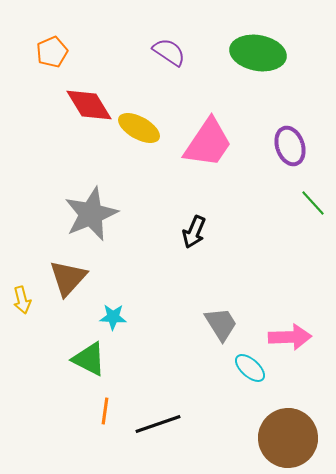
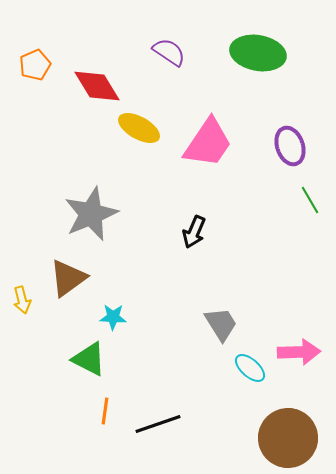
orange pentagon: moved 17 px left, 13 px down
red diamond: moved 8 px right, 19 px up
green line: moved 3 px left, 3 px up; rotated 12 degrees clockwise
brown triangle: rotated 12 degrees clockwise
pink arrow: moved 9 px right, 15 px down
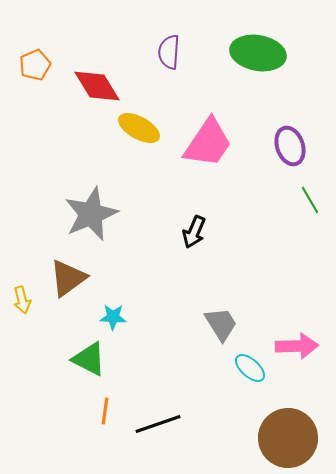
purple semicircle: rotated 120 degrees counterclockwise
pink arrow: moved 2 px left, 6 px up
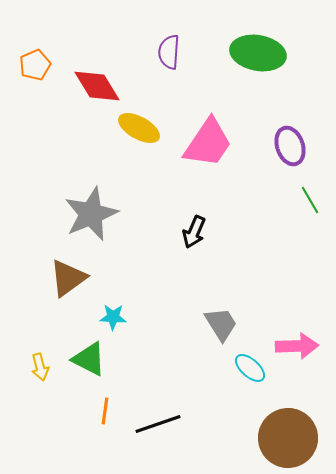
yellow arrow: moved 18 px right, 67 px down
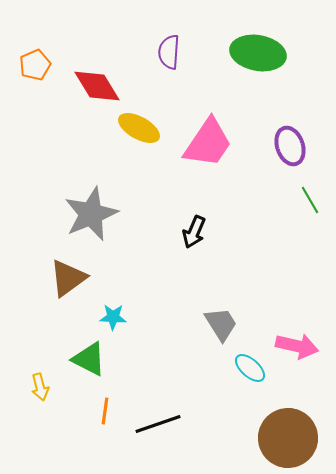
pink arrow: rotated 15 degrees clockwise
yellow arrow: moved 20 px down
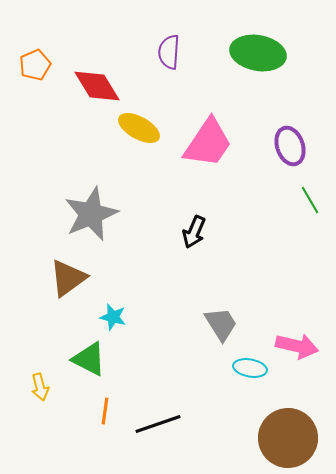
cyan star: rotated 12 degrees clockwise
cyan ellipse: rotated 32 degrees counterclockwise
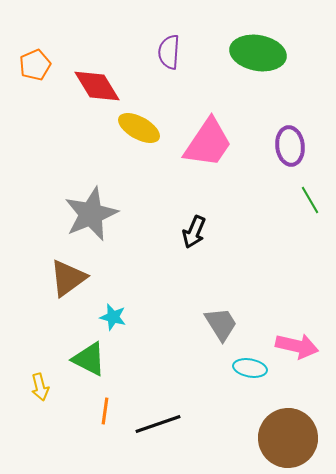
purple ellipse: rotated 12 degrees clockwise
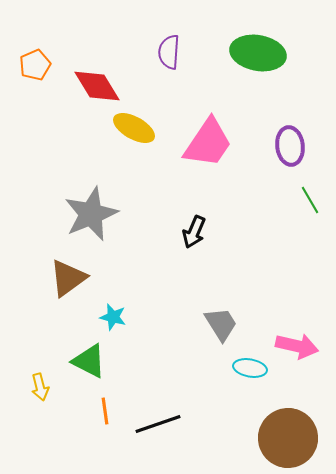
yellow ellipse: moved 5 px left
green triangle: moved 2 px down
orange line: rotated 16 degrees counterclockwise
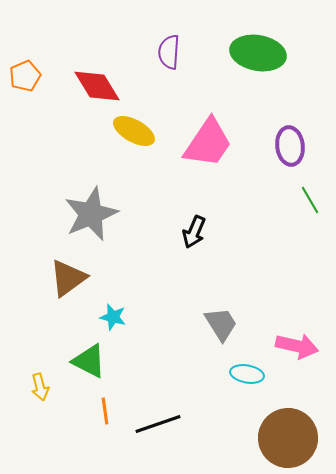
orange pentagon: moved 10 px left, 11 px down
yellow ellipse: moved 3 px down
cyan ellipse: moved 3 px left, 6 px down
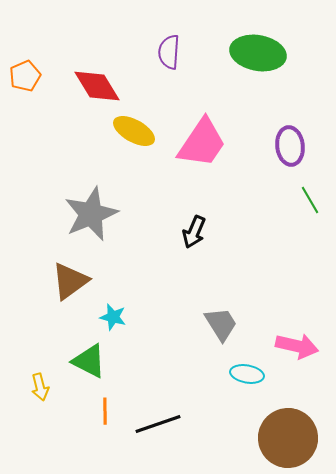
pink trapezoid: moved 6 px left
brown triangle: moved 2 px right, 3 px down
orange line: rotated 8 degrees clockwise
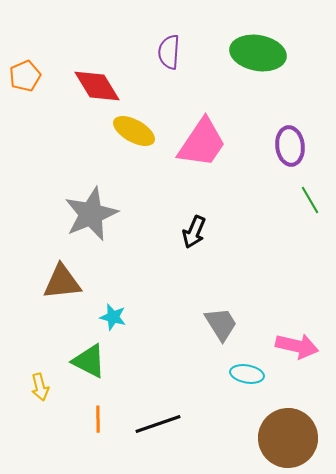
brown triangle: moved 8 px left, 1 px down; rotated 30 degrees clockwise
orange line: moved 7 px left, 8 px down
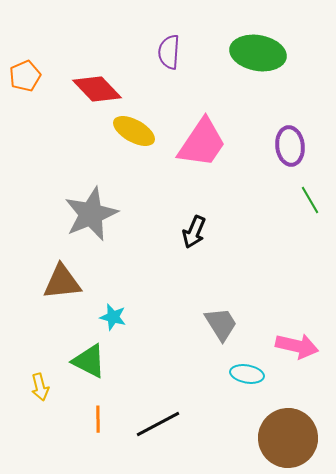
red diamond: moved 3 px down; rotated 12 degrees counterclockwise
black line: rotated 9 degrees counterclockwise
